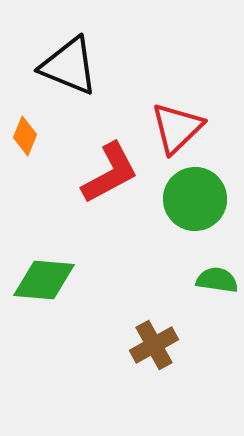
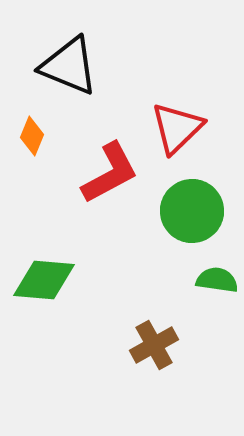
orange diamond: moved 7 px right
green circle: moved 3 px left, 12 px down
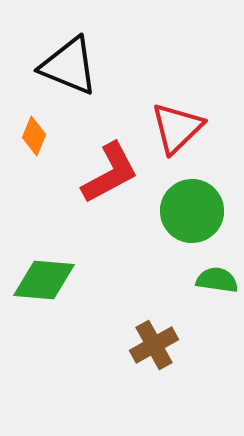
orange diamond: moved 2 px right
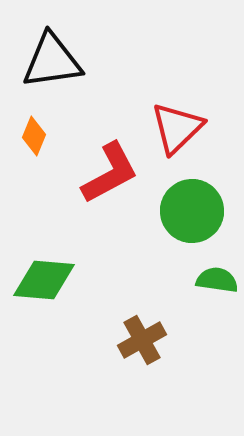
black triangle: moved 17 px left, 5 px up; rotated 30 degrees counterclockwise
brown cross: moved 12 px left, 5 px up
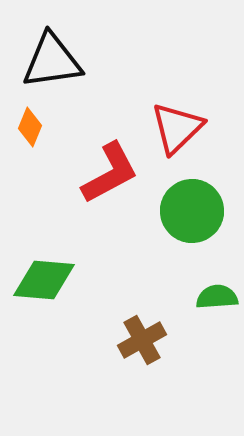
orange diamond: moved 4 px left, 9 px up
green semicircle: moved 17 px down; rotated 12 degrees counterclockwise
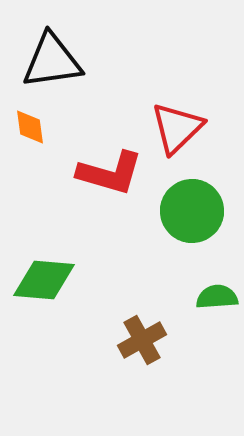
orange diamond: rotated 30 degrees counterclockwise
red L-shape: rotated 44 degrees clockwise
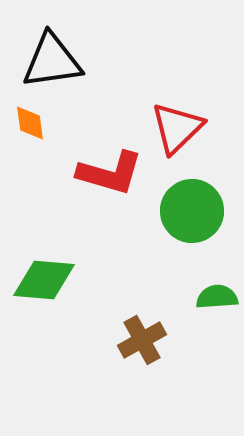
orange diamond: moved 4 px up
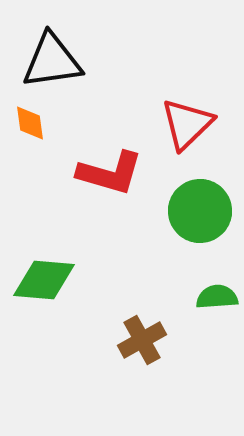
red triangle: moved 10 px right, 4 px up
green circle: moved 8 px right
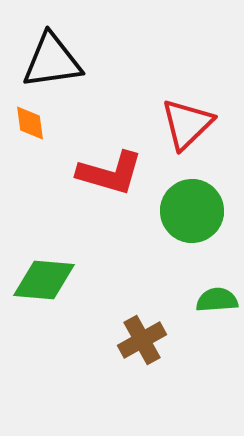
green circle: moved 8 px left
green semicircle: moved 3 px down
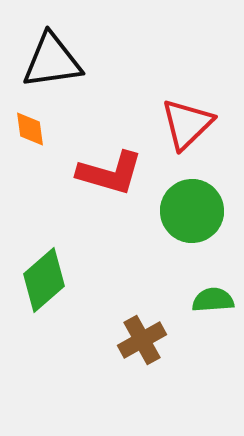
orange diamond: moved 6 px down
green diamond: rotated 46 degrees counterclockwise
green semicircle: moved 4 px left
